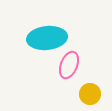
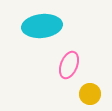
cyan ellipse: moved 5 px left, 12 px up
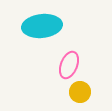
yellow circle: moved 10 px left, 2 px up
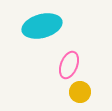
cyan ellipse: rotated 9 degrees counterclockwise
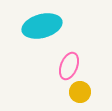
pink ellipse: moved 1 px down
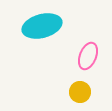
pink ellipse: moved 19 px right, 10 px up
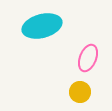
pink ellipse: moved 2 px down
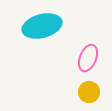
yellow circle: moved 9 px right
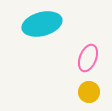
cyan ellipse: moved 2 px up
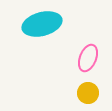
yellow circle: moved 1 px left, 1 px down
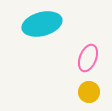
yellow circle: moved 1 px right, 1 px up
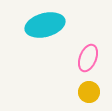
cyan ellipse: moved 3 px right, 1 px down
